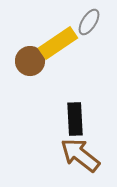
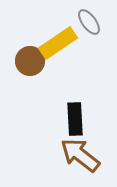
gray ellipse: rotated 68 degrees counterclockwise
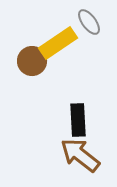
brown circle: moved 2 px right
black rectangle: moved 3 px right, 1 px down
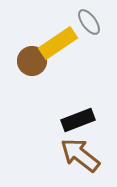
black rectangle: rotated 72 degrees clockwise
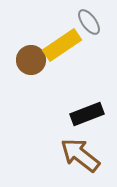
yellow rectangle: moved 4 px right, 2 px down
brown circle: moved 1 px left, 1 px up
black rectangle: moved 9 px right, 6 px up
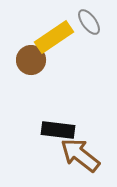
yellow rectangle: moved 8 px left, 8 px up
black rectangle: moved 29 px left, 16 px down; rotated 28 degrees clockwise
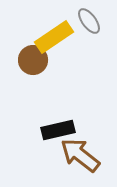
gray ellipse: moved 1 px up
brown circle: moved 2 px right
black rectangle: rotated 20 degrees counterclockwise
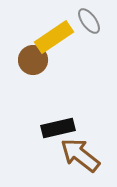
black rectangle: moved 2 px up
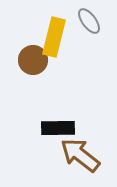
yellow rectangle: rotated 42 degrees counterclockwise
black rectangle: rotated 12 degrees clockwise
